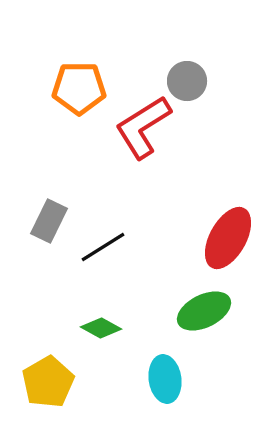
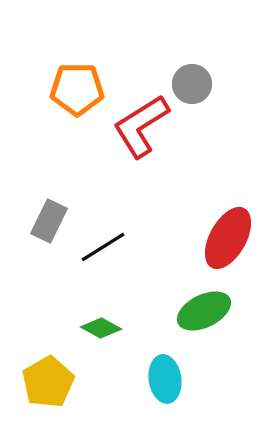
gray circle: moved 5 px right, 3 px down
orange pentagon: moved 2 px left, 1 px down
red L-shape: moved 2 px left, 1 px up
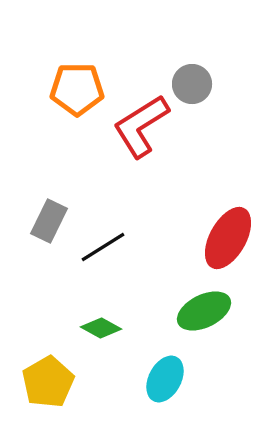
cyan ellipse: rotated 36 degrees clockwise
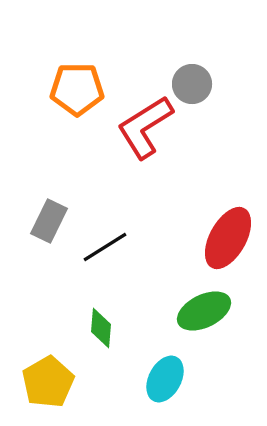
red L-shape: moved 4 px right, 1 px down
black line: moved 2 px right
green diamond: rotated 66 degrees clockwise
